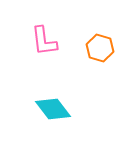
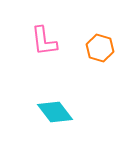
cyan diamond: moved 2 px right, 3 px down
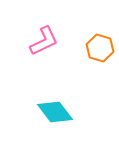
pink L-shape: rotated 108 degrees counterclockwise
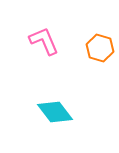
pink L-shape: rotated 88 degrees counterclockwise
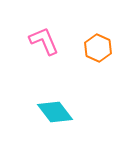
orange hexagon: moved 2 px left; rotated 8 degrees clockwise
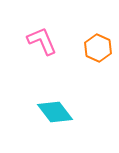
pink L-shape: moved 2 px left
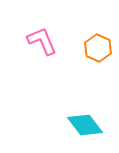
cyan diamond: moved 30 px right, 13 px down
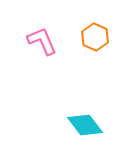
orange hexagon: moved 3 px left, 11 px up
